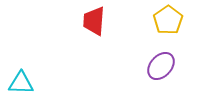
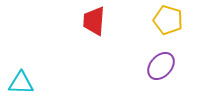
yellow pentagon: rotated 20 degrees counterclockwise
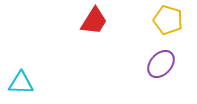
red trapezoid: rotated 152 degrees counterclockwise
purple ellipse: moved 2 px up
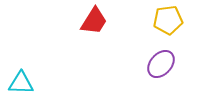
yellow pentagon: rotated 24 degrees counterclockwise
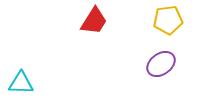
purple ellipse: rotated 12 degrees clockwise
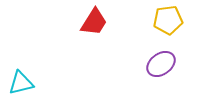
red trapezoid: moved 1 px down
cyan triangle: rotated 16 degrees counterclockwise
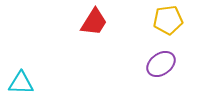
cyan triangle: rotated 16 degrees clockwise
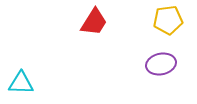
purple ellipse: rotated 24 degrees clockwise
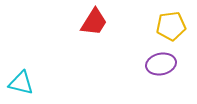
yellow pentagon: moved 3 px right, 6 px down
cyan triangle: rotated 12 degrees clockwise
